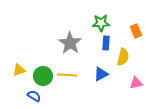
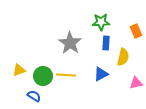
green star: moved 1 px up
yellow line: moved 1 px left
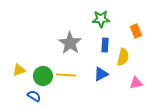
green star: moved 3 px up
blue rectangle: moved 1 px left, 2 px down
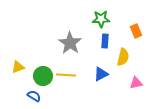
blue rectangle: moved 4 px up
yellow triangle: moved 1 px left, 3 px up
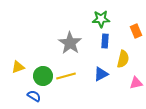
yellow semicircle: moved 2 px down
yellow line: moved 1 px down; rotated 18 degrees counterclockwise
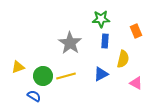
pink triangle: rotated 40 degrees clockwise
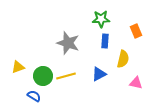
gray star: moved 2 px left; rotated 15 degrees counterclockwise
blue triangle: moved 2 px left
pink triangle: rotated 16 degrees counterclockwise
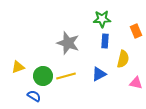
green star: moved 1 px right
